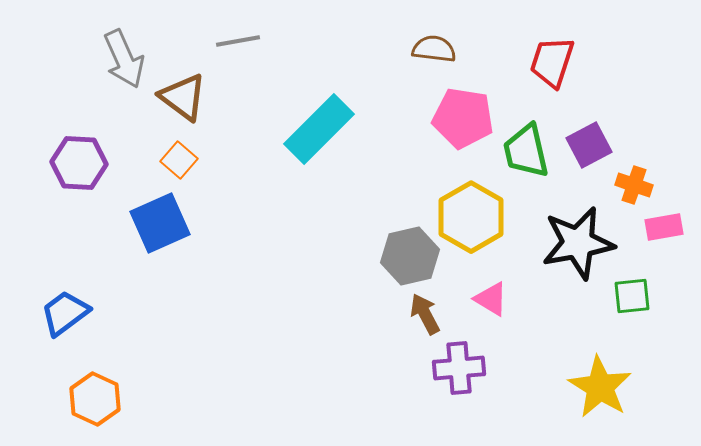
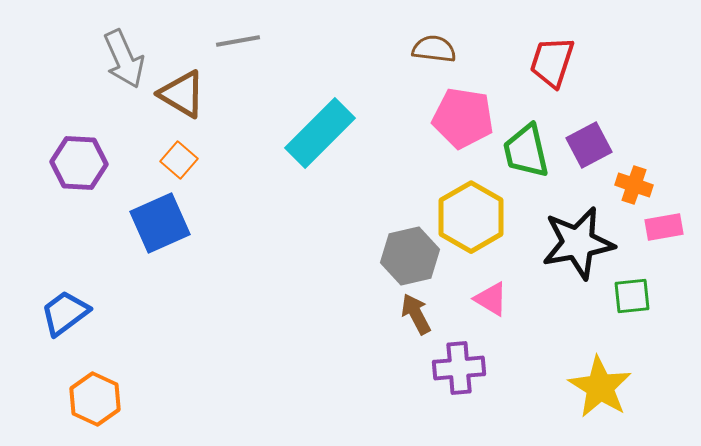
brown triangle: moved 1 px left, 3 px up; rotated 6 degrees counterclockwise
cyan rectangle: moved 1 px right, 4 px down
brown arrow: moved 9 px left
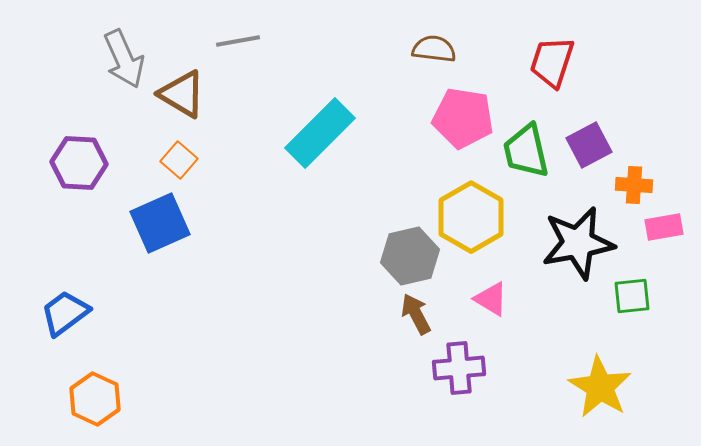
orange cross: rotated 15 degrees counterclockwise
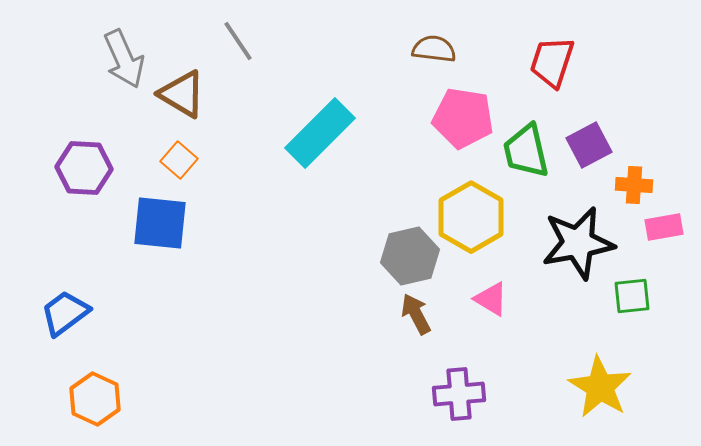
gray line: rotated 66 degrees clockwise
purple hexagon: moved 5 px right, 5 px down
blue square: rotated 30 degrees clockwise
purple cross: moved 26 px down
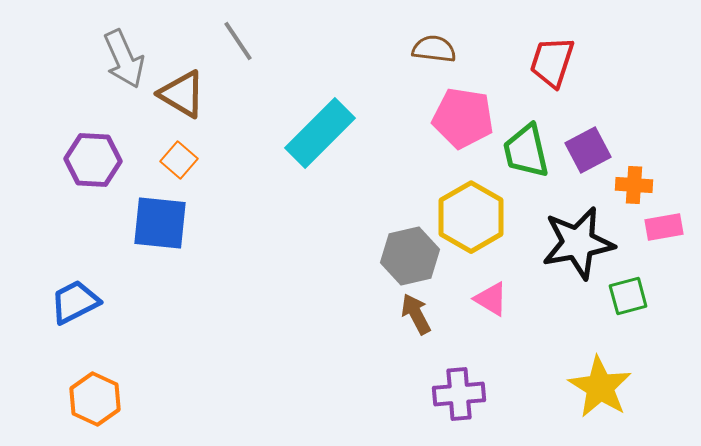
purple square: moved 1 px left, 5 px down
purple hexagon: moved 9 px right, 8 px up
green square: moved 4 px left; rotated 9 degrees counterclockwise
blue trapezoid: moved 10 px right, 11 px up; rotated 10 degrees clockwise
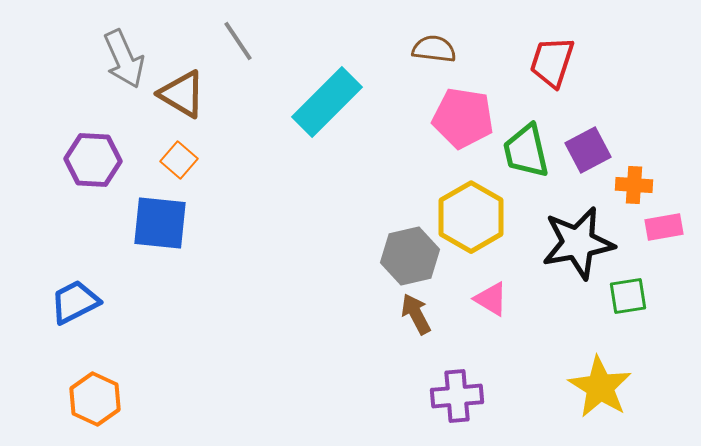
cyan rectangle: moved 7 px right, 31 px up
green square: rotated 6 degrees clockwise
purple cross: moved 2 px left, 2 px down
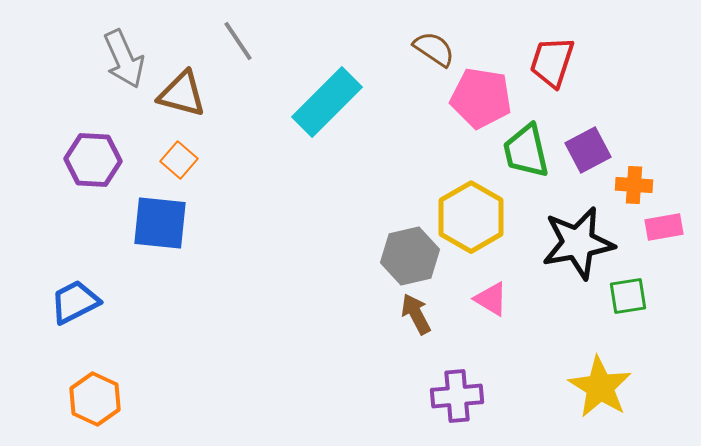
brown semicircle: rotated 27 degrees clockwise
brown triangle: rotated 16 degrees counterclockwise
pink pentagon: moved 18 px right, 20 px up
